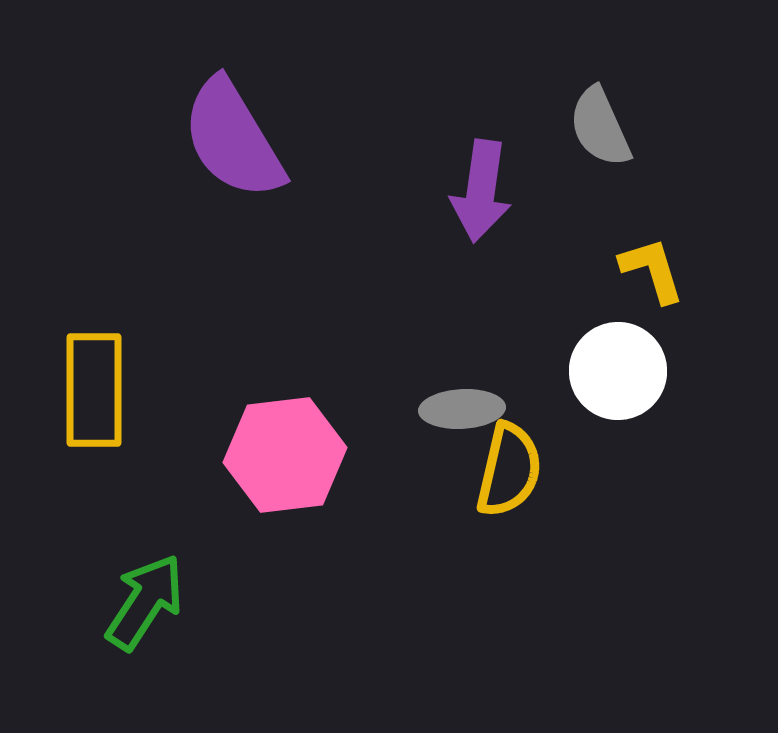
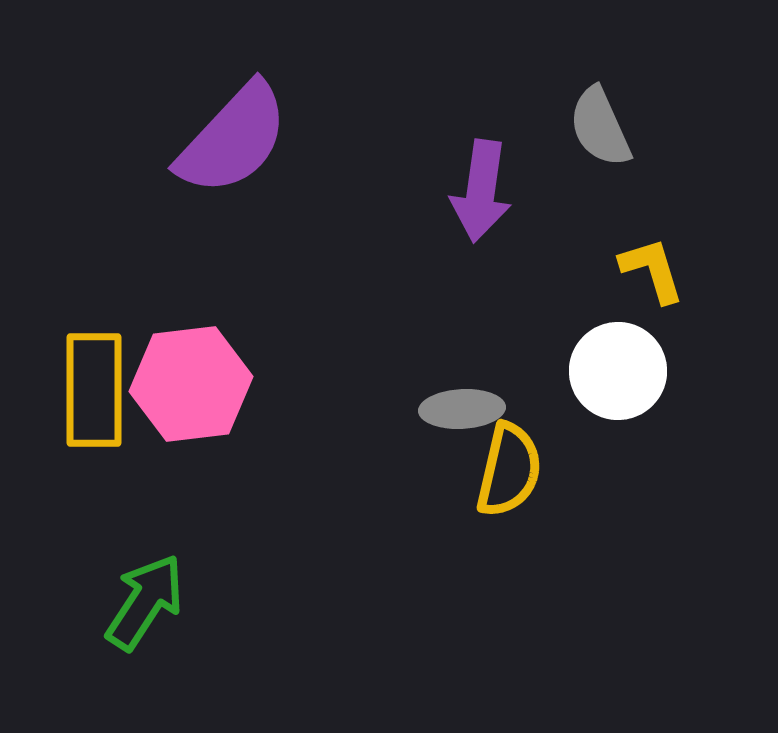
purple semicircle: rotated 106 degrees counterclockwise
pink hexagon: moved 94 px left, 71 px up
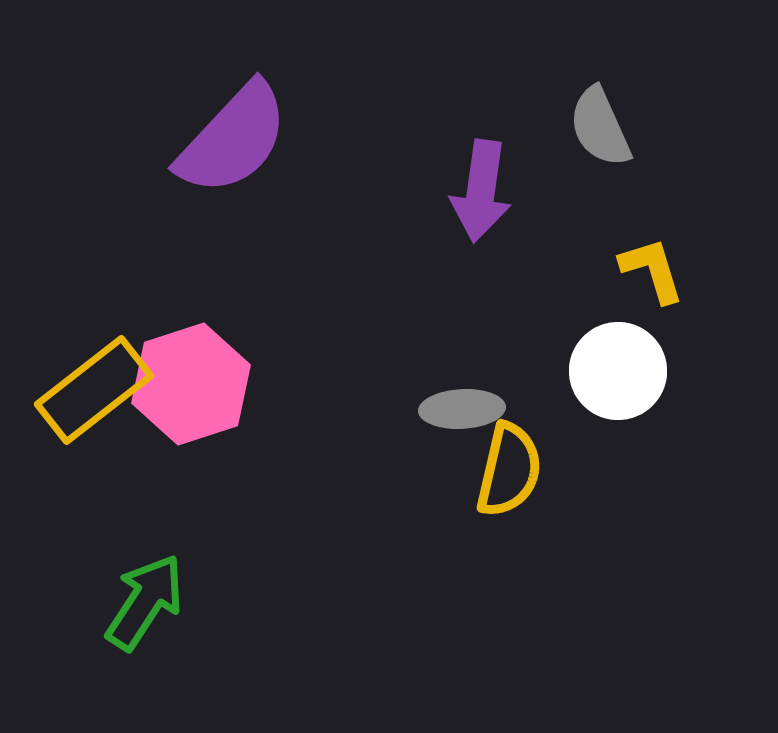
pink hexagon: rotated 11 degrees counterclockwise
yellow rectangle: rotated 52 degrees clockwise
